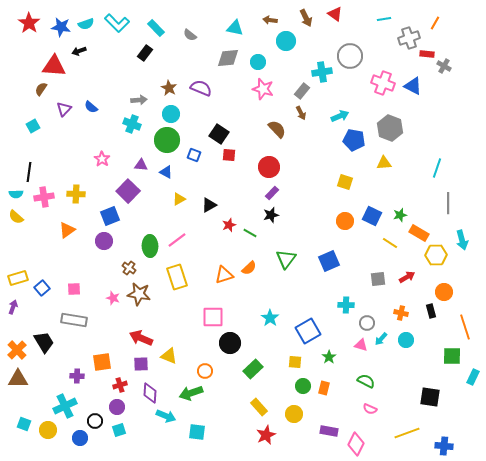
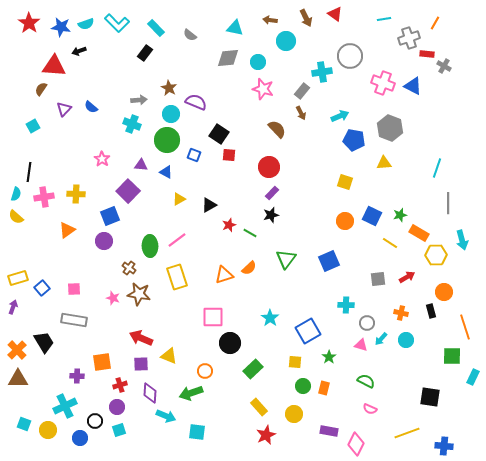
purple semicircle at (201, 88): moved 5 px left, 14 px down
cyan semicircle at (16, 194): rotated 72 degrees counterclockwise
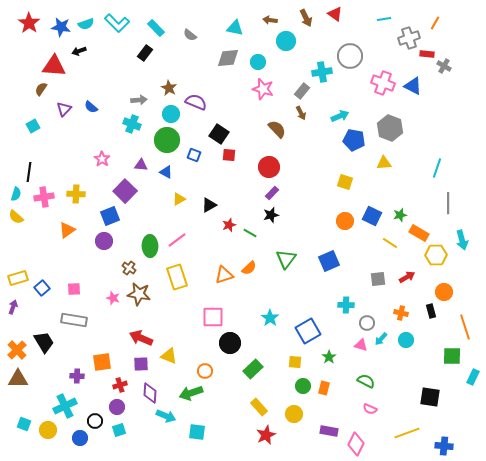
purple square at (128, 191): moved 3 px left
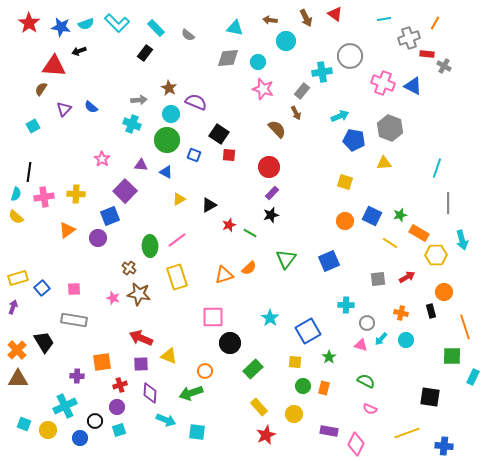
gray semicircle at (190, 35): moved 2 px left
brown arrow at (301, 113): moved 5 px left
purple circle at (104, 241): moved 6 px left, 3 px up
cyan arrow at (166, 416): moved 4 px down
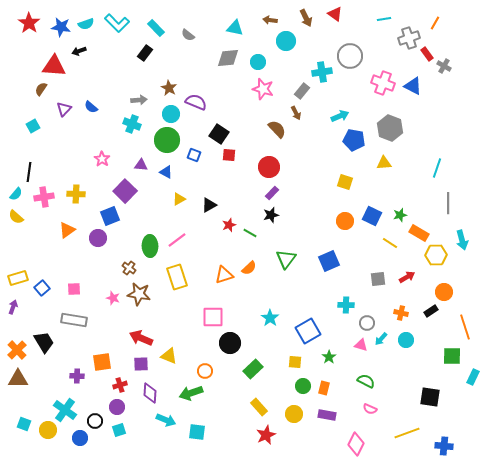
red rectangle at (427, 54): rotated 48 degrees clockwise
cyan semicircle at (16, 194): rotated 24 degrees clockwise
black rectangle at (431, 311): rotated 72 degrees clockwise
cyan cross at (65, 406): moved 4 px down; rotated 30 degrees counterclockwise
purple rectangle at (329, 431): moved 2 px left, 16 px up
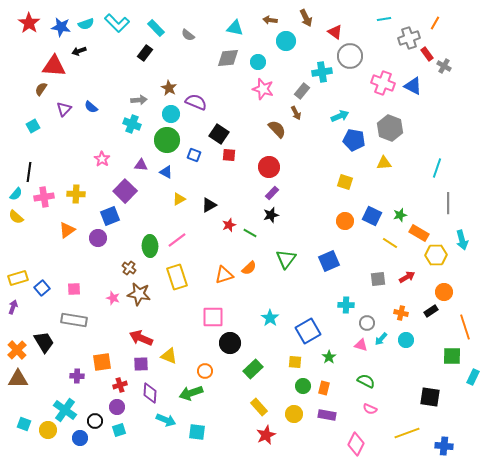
red triangle at (335, 14): moved 18 px down
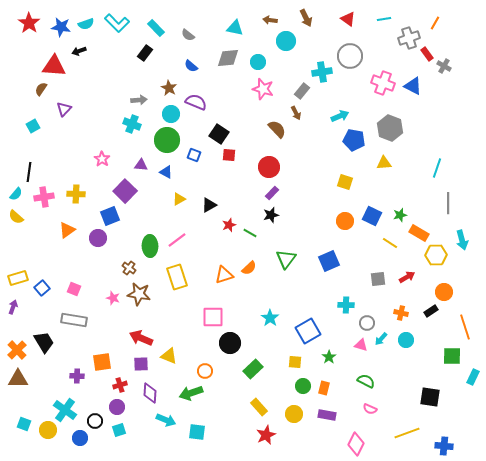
red triangle at (335, 32): moved 13 px right, 13 px up
blue semicircle at (91, 107): moved 100 px right, 41 px up
pink square at (74, 289): rotated 24 degrees clockwise
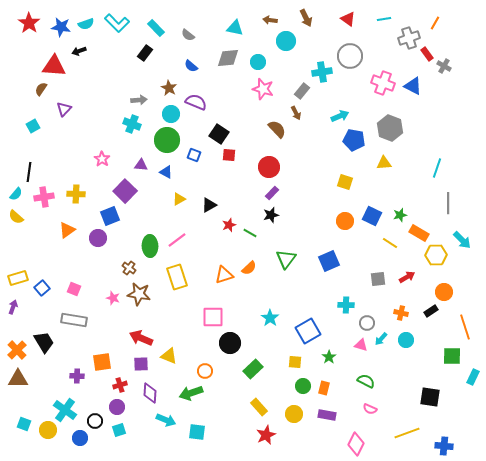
cyan arrow at (462, 240): rotated 30 degrees counterclockwise
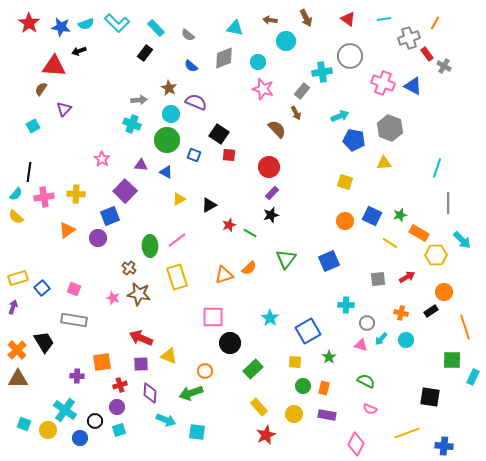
gray diamond at (228, 58): moved 4 px left; rotated 15 degrees counterclockwise
green square at (452, 356): moved 4 px down
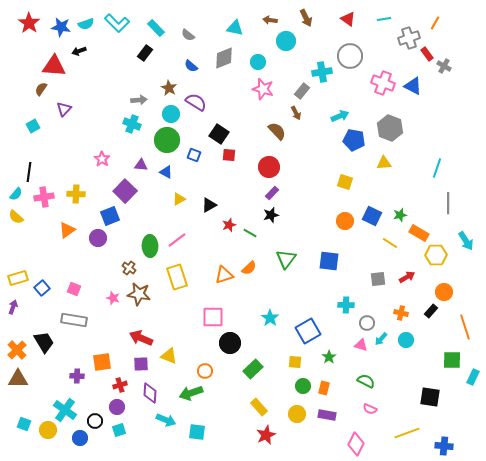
purple semicircle at (196, 102): rotated 10 degrees clockwise
brown semicircle at (277, 129): moved 2 px down
cyan arrow at (462, 240): moved 4 px right, 1 px down; rotated 12 degrees clockwise
blue square at (329, 261): rotated 30 degrees clockwise
black rectangle at (431, 311): rotated 16 degrees counterclockwise
yellow circle at (294, 414): moved 3 px right
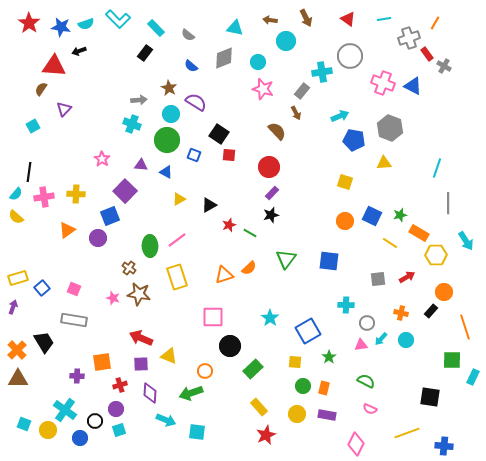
cyan L-shape at (117, 23): moved 1 px right, 4 px up
black circle at (230, 343): moved 3 px down
pink triangle at (361, 345): rotated 24 degrees counterclockwise
purple circle at (117, 407): moved 1 px left, 2 px down
